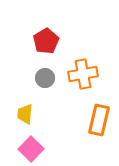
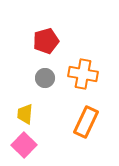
red pentagon: rotated 15 degrees clockwise
orange cross: rotated 20 degrees clockwise
orange rectangle: moved 13 px left, 2 px down; rotated 12 degrees clockwise
pink square: moved 7 px left, 4 px up
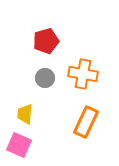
pink square: moved 5 px left; rotated 20 degrees counterclockwise
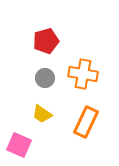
yellow trapezoid: moved 17 px right; rotated 60 degrees counterclockwise
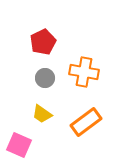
red pentagon: moved 3 px left, 1 px down; rotated 10 degrees counterclockwise
orange cross: moved 1 px right, 2 px up
orange rectangle: rotated 28 degrees clockwise
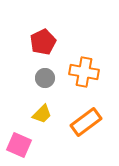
yellow trapezoid: rotated 80 degrees counterclockwise
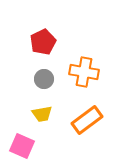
gray circle: moved 1 px left, 1 px down
yellow trapezoid: rotated 35 degrees clockwise
orange rectangle: moved 1 px right, 2 px up
pink square: moved 3 px right, 1 px down
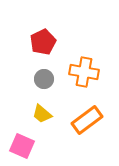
yellow trapezoid: rotated 50 degrees clockwise
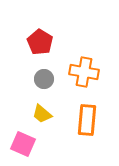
red pentagon: moved 3 px left; rotated 15 degrees counterclockwise
orange rectangle: rotated 48 degrees counterclockwise
pink square: moved 1 px right, 2 px up
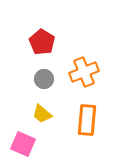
red pentagon: moved 2 px right
orange cross: rotated 32 degrees counterclockwise
